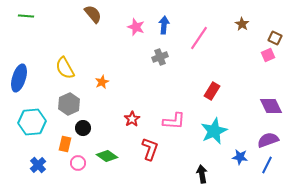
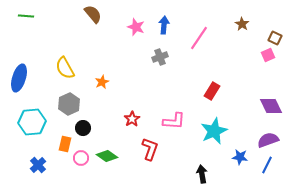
pink circle: moved 3 px right, 5 px up
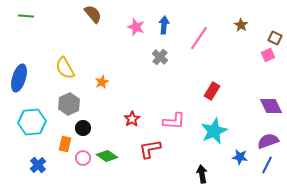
brown star: moved 1 px left, 1 px down
gray cross: rotated 28 degrees counterclockwise
purple semicircle: moved 1 px down
red L-shape: rotated 120 degrees counterclockwise
pink circle: moved 2 px right
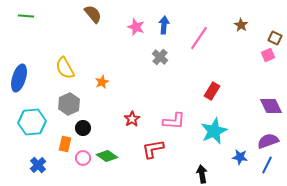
red L-shape: moved 3 px right
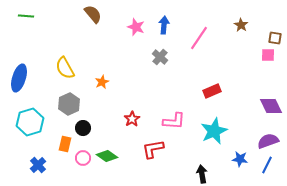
brown square: rotated 16 degrees counterclockwise
pink square: rotated 24 degrees clockwise
red rectangle: rotated 36 degrees clockwise
cyan hexagon: moved 2 px left; rotated 12 degrees counterclockwise
blue star: moved 2 px down
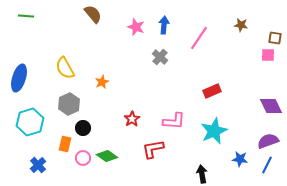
brown star: rotated 24 degrees counterclockwise
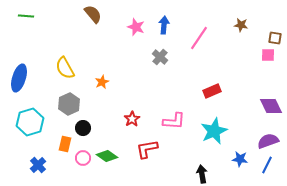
red L-shape: moved 6 px left
